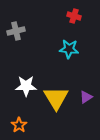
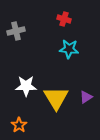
red cross: moved 10 px left, 3 px down
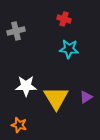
orange star: rotated 21 degrees counterclockwise
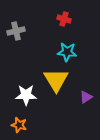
cyan star: moved 2 px left, 3 px down
white star: moved 9 px down
yellow triangle: moved 18 px up
